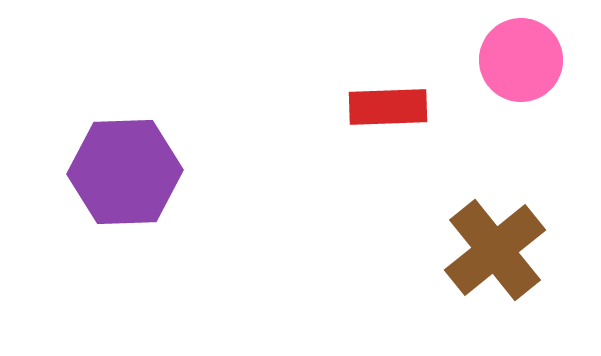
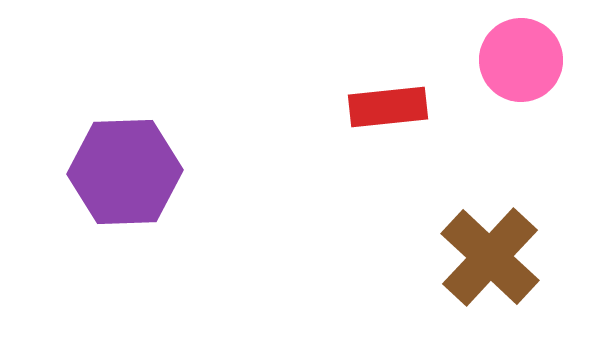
red rectangle: rotated 4 degrees counterclockwise
brown cross: moved 5 px left, 7 px down; rotated 8 degrees counterclockwise
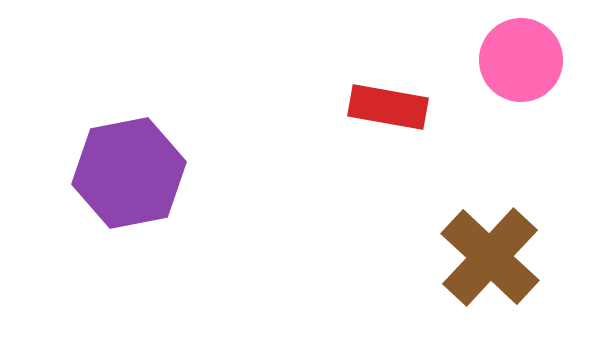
red rectangle: rotated 16 degrees clockwise
purple hexagon: moved 4 px right, 1 px down; rotated 9 degrees counterclockwise
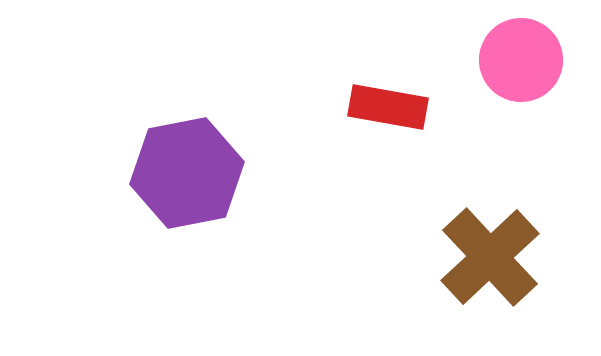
purple hexagon: moved 58 px right
brown cross: rotated 4 degrees clockwise
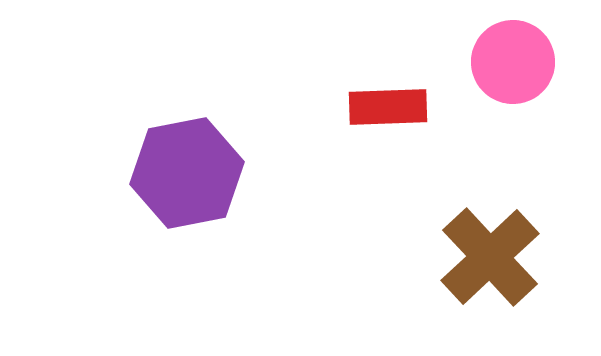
pink circle: moved 8 px left, 2 px down
red rectangle: rotated 12 degrees counterclockwise
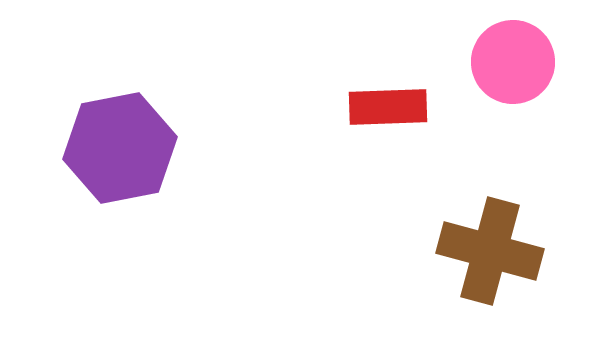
purple hexagon: moved 67 px left, 25 px up
brown cross: moved 6 px up; rotated 32 degrees counterclockwise
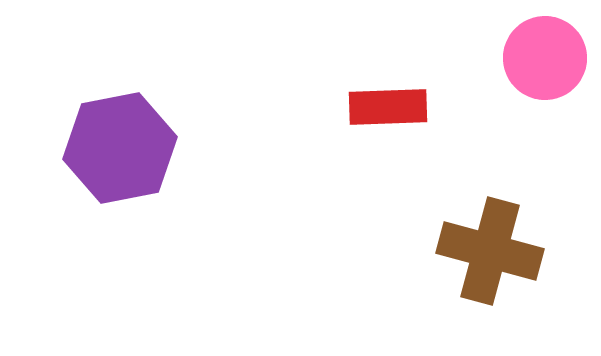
pink circle: moved 32 px right, 4 px up
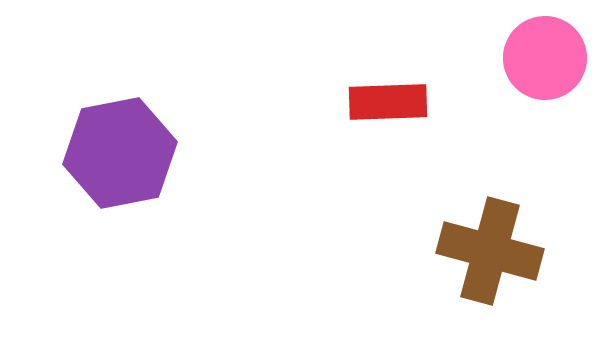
red rectangle: moved 5 px up
purple hexagon: moved 5 px down
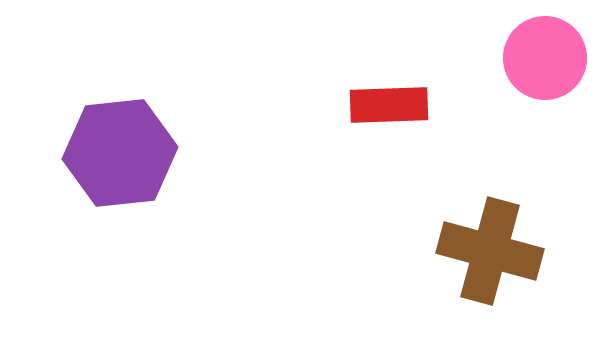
red rectangle: moved 1 px right, 3 px down
purple hexagon: rotated 5 degrees clockwise
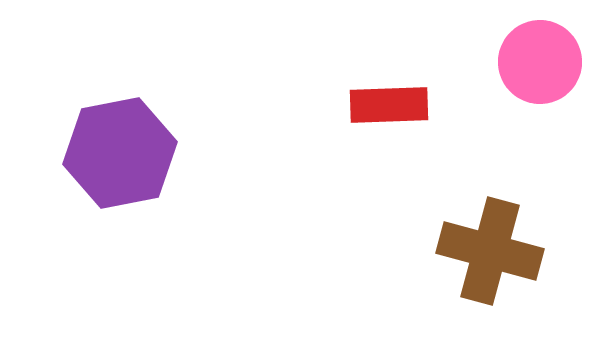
pink circle: moved 5 px left, 4 px down
purple hexagon: rotated 5 degrees counterclockwise
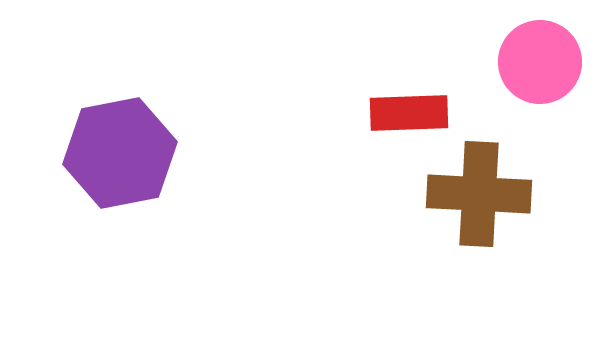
red rectangle: moved 20 px right, 8 px down
brown cross: moved 11 px left, 57 px up; rotated 12 degrees counterclockwise
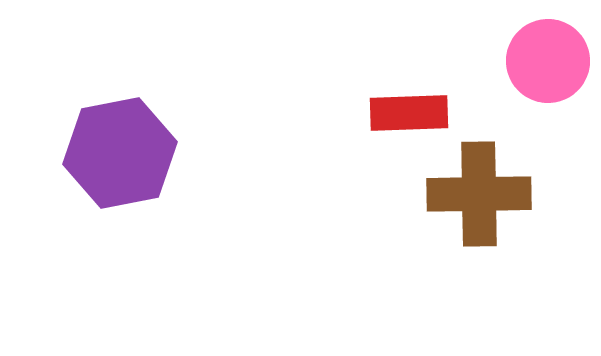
pink circle: moved 8 px right, 1 px up
brown cross: rotated 4 degrees counterclockwise
